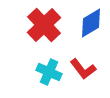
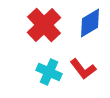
blue diamond: moved 1 px left
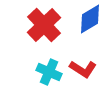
blue diamond: moved 4 px up
red L-shape: rotated 20 degrees counterclockwise
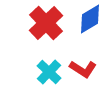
red cross: moved 2 px right, 2 px up
cyan cross: rotated 20 degrees clockwise
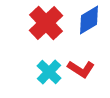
blue diamond: moved 1 px left, 1 px down
red L-shape: moved 2 px left
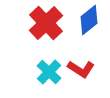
blue diamond: rotated 8 degrees counterclockwise
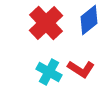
cyan cross: rotated 15 degrees counterclockwise
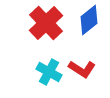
red L-shape: moved 1 px right
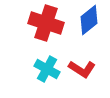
red cross: rotated 28 degrees counterclockwise
cyan cross: moved 2 px left, 3 px up
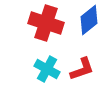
red L-shape: rotated 52 degrees counterclockwise
